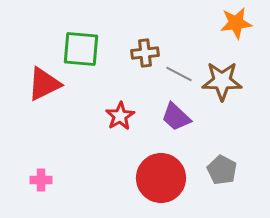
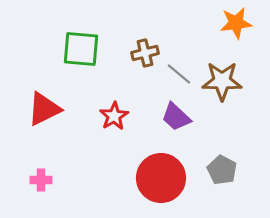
brown cross: rotated 8 degrees counterclockwise
gray line: rotated 12 degrees clockwise
red triangle: moved 25 px down
red star: moved 6 px left
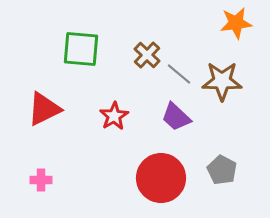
brown cross: moved 2 px right, 2 px down; rotated 32 degrees counterclockwise
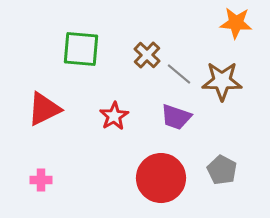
orange star: rotated 12 degrees clockwise
purple trapezoid: rotated 24 degrees counterclockwise
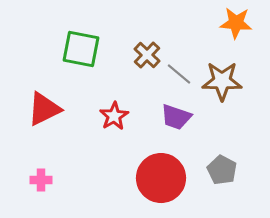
green square: rotated 6 degrees clockwise
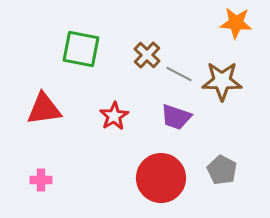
gray line: rotated 12 degrees counterclockwise
red triangle: rotated 18 degrees clockwise
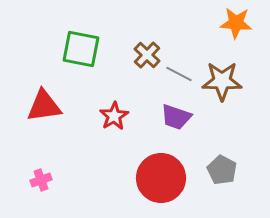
red triangle: moved 3 px up
pink cross: rotated 20 degrees counterclockwise
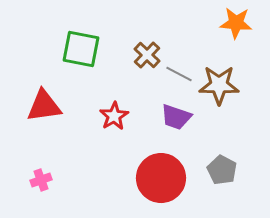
brown star: moved 3 px left, 4 px down
